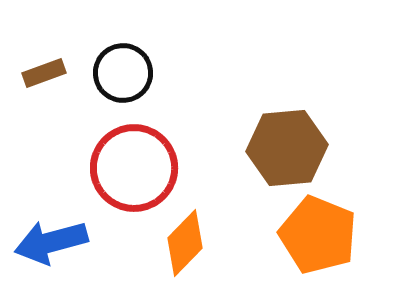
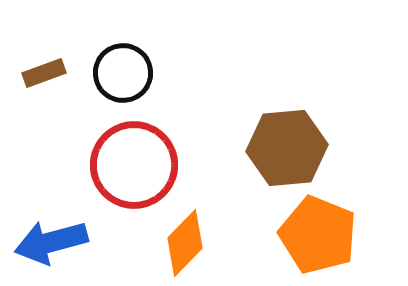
red circle: moved 3 px up
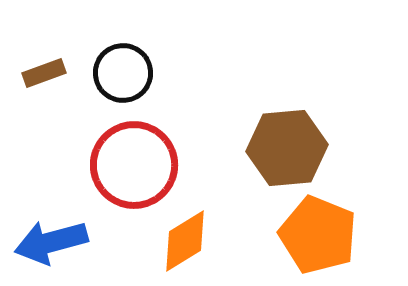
orange diamond: moved 2 px up; rotated 14 degrees clockwise
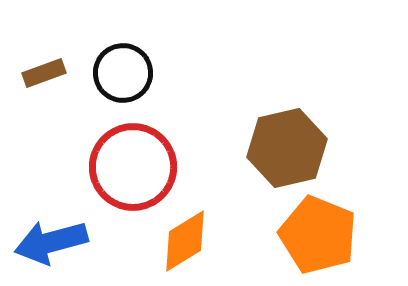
brown hexagon: rotated 8 degrees counterclockwise
red circle: moved 1 px left, 2 px down
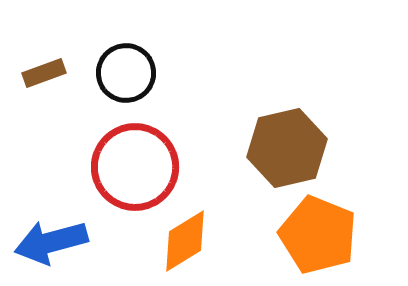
black circle: moved 3 px right
red circle: moved 2 px right
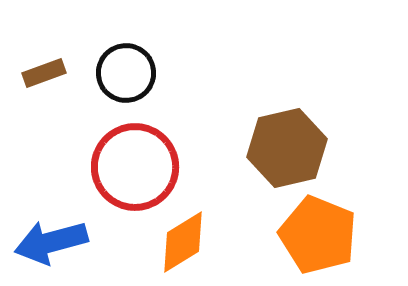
orange diamond: moved 2 px left, 1 px down
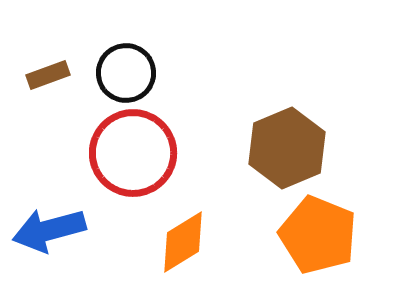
brown rectangle: moved 4 px right, 2 px down
brown hexagon: rotated 10 degrees counterclockwise
red circle: moved 2 px left, 14 px up
blue arrow: moved 2 px left, 12 px up
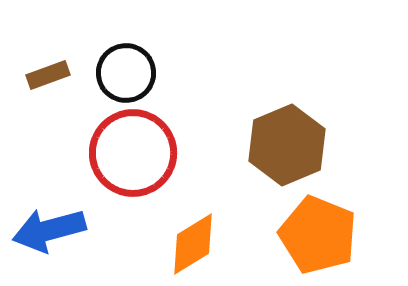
brown hexagon: moved 3 px up
orange diamond: moved 10 px right, 2 px down
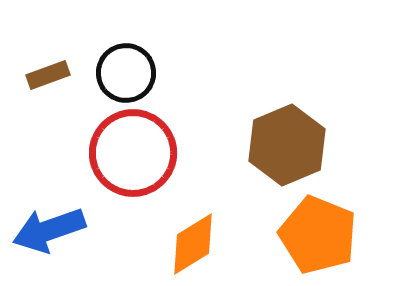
blue arrow: rotated 4 degrees counterclockwise
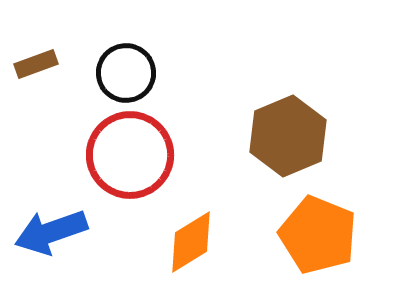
brown rectangle: moved 12 px left, 11 px up
brown hexagon: moved 1 px right, 9 px up
red circle: moved 3 px left, 2 px down
blue arrow: moved 2 px right, 2 px down
orange diamond: moved 2 px left, 2 px up
